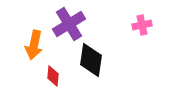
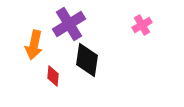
pink cross: rotated 18 degrees counterclockwise
black diamond: moved 4 px left
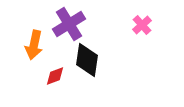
pink cross: rotated 12 degrees counterclockwise
red diamond: moved 2 px right; rotated 65 degrees clockwise
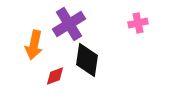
pink cross: moved 4 px left, 2 px up; rotated 30 degrees clockwise
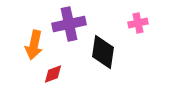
purple cross: rotated 20 degrees clockwise
black diamond: moved 16 px right, 8 px up
red diamond: moved 2 px left, 2 px up
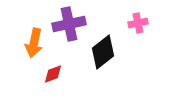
orange arrow: moved 2 px up
black diamond: rotated 44 degrees clockwise
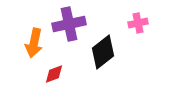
red diamond: moved 1 px right
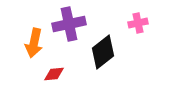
red diamond: rotated 15 degrees clockwise
